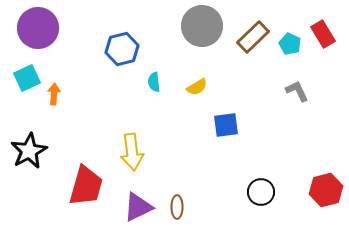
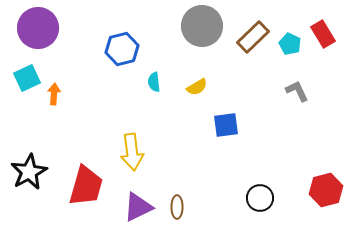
black star: moved 21 px down
black circle: moved 1 px left, 6 px down
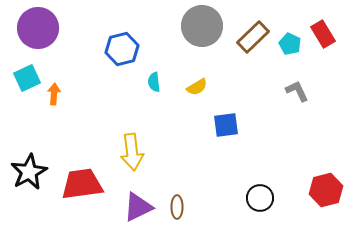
red trapezoid: moved 4 px left, 2 px up; rotated 114 degrees counterclockwise
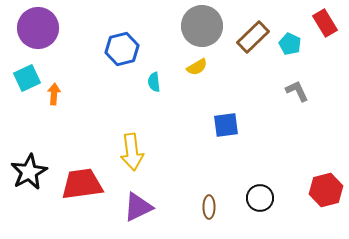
red rectangle: moved 2 px right, 11 px up
yellow semicircle: moved 20 px up
brown ellipse: moved 32 px right
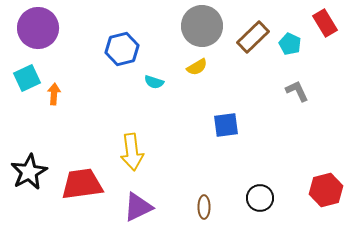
cyan semicircle: rotated 66 degrees counterclockwise
brown ellipse: moved 5 px left
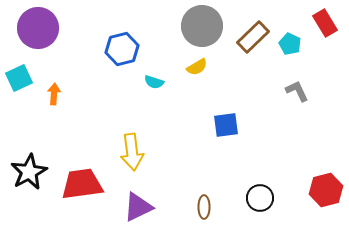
cyan square: moved 8 px left
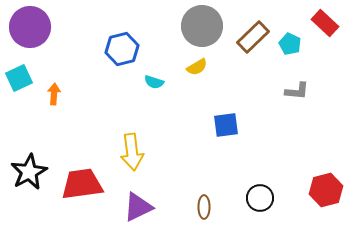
red rectangle: rotated 16 degrees counterclockwise
purple circle: moved 8 px left, 1 px up
gray L-shape: rotated 120 degrees clockwise
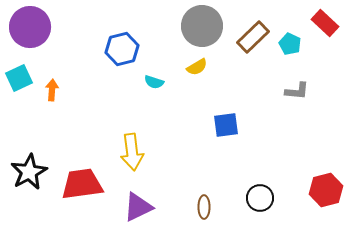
orange arrow: moved 2 px left, 4 px up
